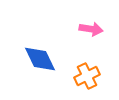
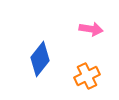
blue diamond: rotated 64 degrees clockwise
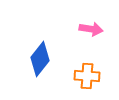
orange cross: rotated 30 degrees clockwise
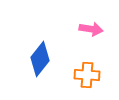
orange cross: moved 1 px up
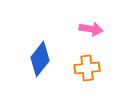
orange cross: moved 7 px up; rotated 10 degrees counterclockwise
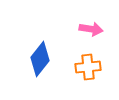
orange cross: moved 1 px right, 1 px up
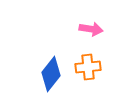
blue diamond: moved 11 px right, 15 px down
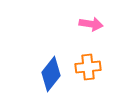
pink arrow: moved 5 px up
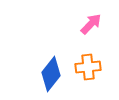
pink arrow: rotated 55 degrees counterclockwise
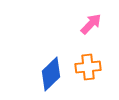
blue diamond: rotated 8 degrees clockwise
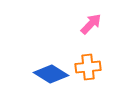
blue diamond: rotated 76 degrees clockwise
